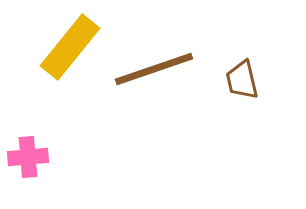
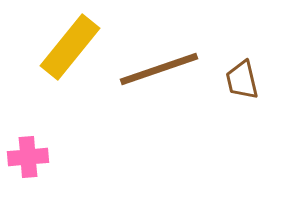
brown line: moved 5 px right
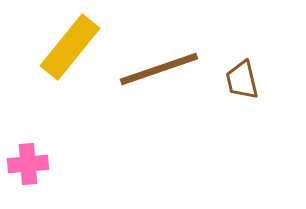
pink cross: moved 7 px down
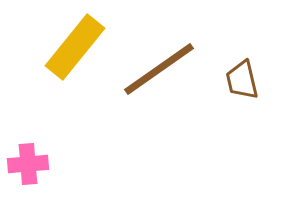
yellow rectangle: moved 5 px right
brown line: rotated 16 degrees counterclockwise
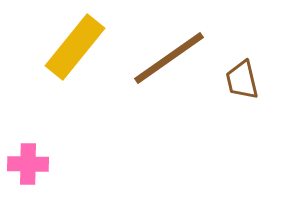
brown line: moved 10 px right, 11 px up
pink cross: rotated 6 degrees clockwise
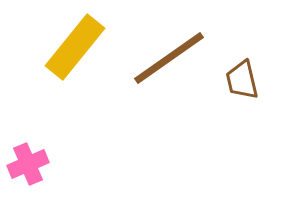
pink cross: rotated 24 degrees counterclockwise
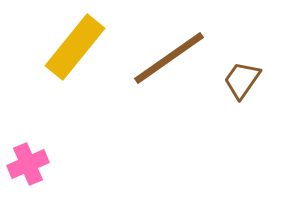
brown trapezoid: rotated 48 degrees clockwise
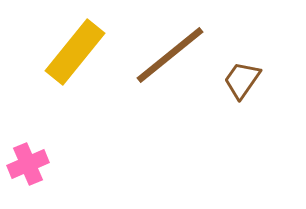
yellow rectangle: moved 5 px down
brown line: moved 1 px right, 3 px up; rotated 4 degrees counterclockwise
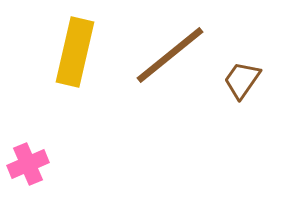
yellow rectangle: rotated 26 degrees counterclockwise
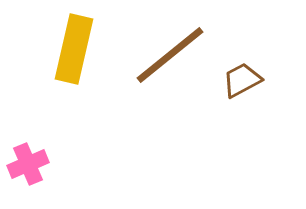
yellow rectangle: moved 1 px left, 3 px up
brown trapezoid: rotated 27 degrees clockwise
